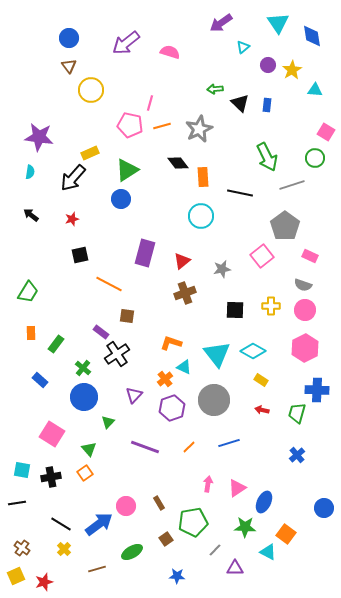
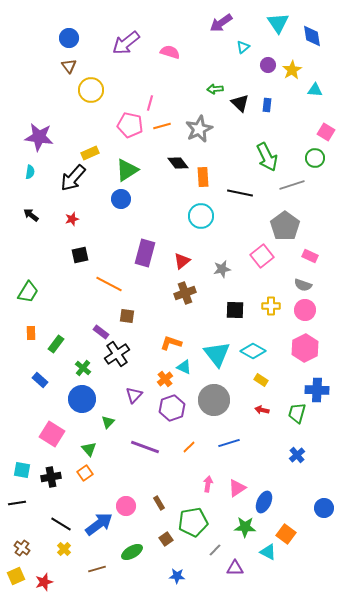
blue circle at (84, 397): moved 2 px left, 2 px down
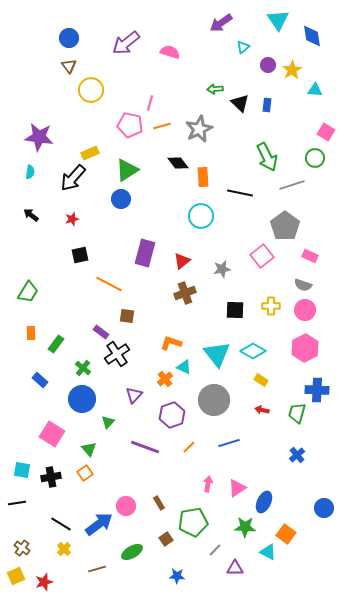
cyan triangle at (278, 23): moved 3 px up
purple hexagon at (172, 408): moved 7 px down
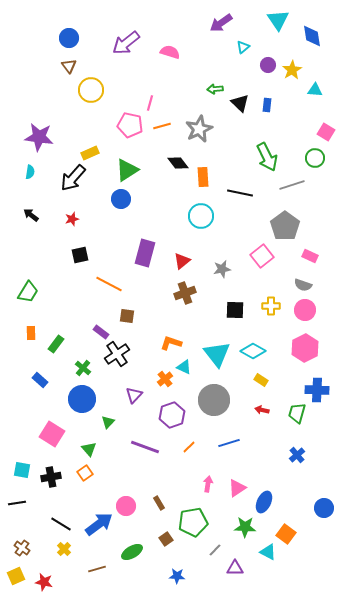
red star at (44, 582): rotated 30 degrees clockwise
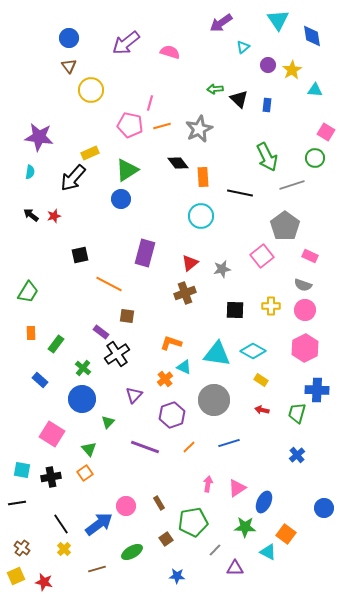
black triangle at (240, 103): moved 1 px left, 4 px up
red star at (72, 219): moved 18 px left, 3 px up
red triangle at (182, 261): moved 8 px right, 2 px down
cyan triangle at (217, 354): rotated 44 degrees counterclockwise
black line at (61, 524): rotated 25 degrees clockwise
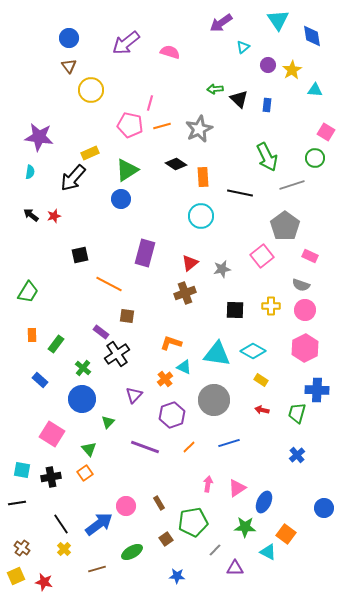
black diamond at (178, 163): moved 2 px left, 1 px down; rotated 20 degrees counterclockwise
gray semicircle at (303, 285): moved 2 px left
orange rectangle at (31, 333): moved 1 px right, 2 px down
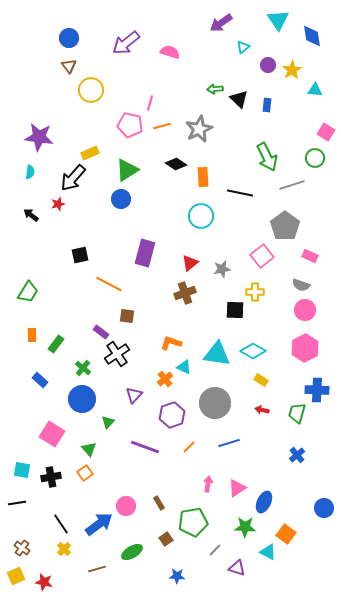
red star at (54, 216): moved 4 px right, 12 px up
yellow cross at (271, 306): moved 16 px left, 14 px up
gray circle at (214, 400): moved 1 px right, 3 px down
purple triangle at (235, 568): moved 2 px right; rotated 18 degrees clockwise
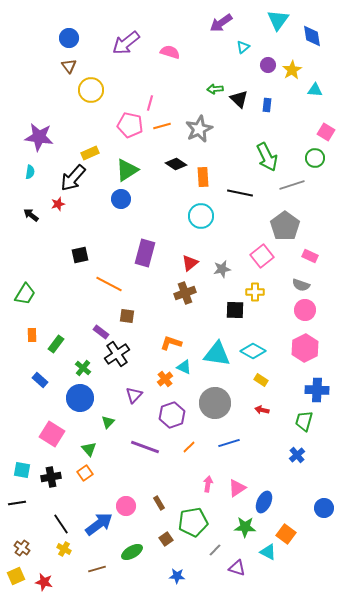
cyan triangle at (278, 20): rotated 10 degrees clockwise
green trapezoid at (28, 292): moved 3 px left, 2 px down
blue circle at (82, 399): moved 2 px left, 1 px up
green trapezoid at (297, 413): moved 7 px right, 8 px down
yellow cross at (64, 549): rotated 16 degrees counterclockwise
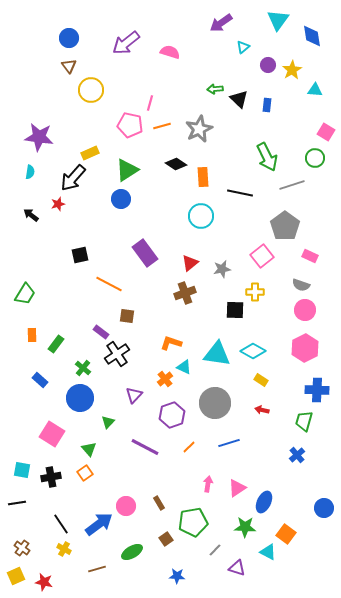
purple rectangle at (145, 253): rotated 52 degrees counterclockwise
purple line at (145, 447): rotated 8 degrees clockwise
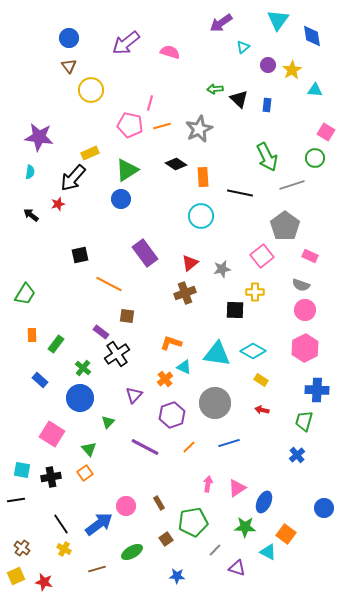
black line at (17, 503): moved 1 px left, 3 px up
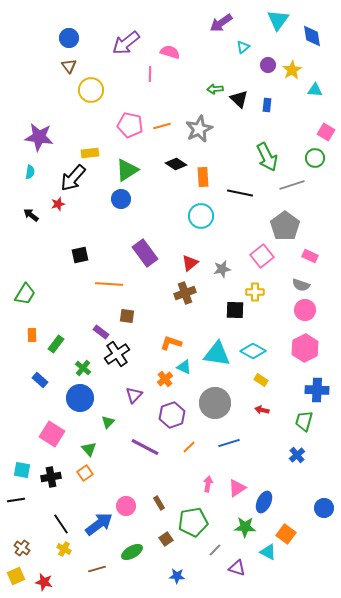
pink line at (150, 103): moved 29 px up; rotated 14 degrees counterclockwise
yellow rectangle at (90, 153): rotated 18 degrees clockwise
orange line at (109, 284): rotated 24 degrees counterclockwise
